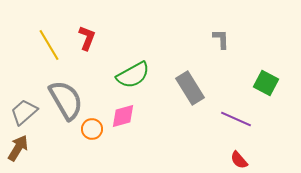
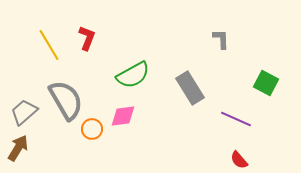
pink diamond: rotated 8 degrees clockwise
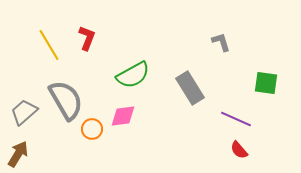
gray L-shape: moved 3 px down; rotated 15 degrees counterclockwise
green square: rotated 20 degrees counterclockwise
brown arrow: moved 6 px down
red semicircle: moved 10 px up
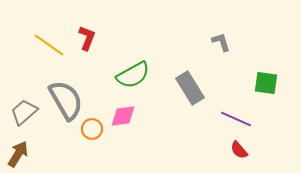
yellow line: rotated 24 degrees counterclockwise
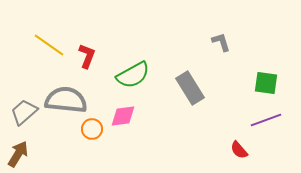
red L-shape: moved 18 px down
gray semicircle: rotated 54 degrees counterclockwise
purple line: moved 30 px right, 1 px down; rotated 44 degrees counterclockwise
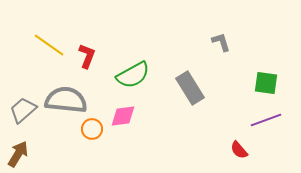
gray trapezoid: moved 1 px left, 2 px up
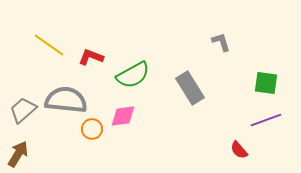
red L-shape: moved 4 px right, 1 px down; rotated 90 degrees counterclockwise
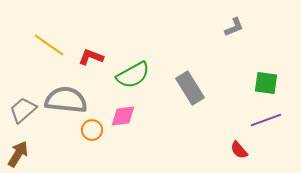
gray L-shape: moved 13 px right, 15 px up; rotated 85 degrees clockwise
orange circle: moved 1 px down
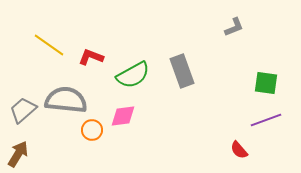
gray rectangle: moved 8 px left, 17 px up; rotated 12 degrees clockwise
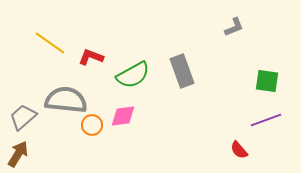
yellow line: moved 1 px right, 2 px up
green square: moved 1 px right, 2 px up
gray trapezoid: moved 7 px down
orange circle: moved 5 px up
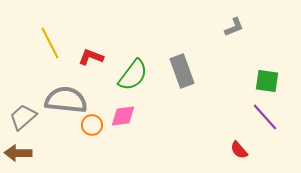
yellow line: rotated 28 degrees clockwise
green semicircle: rotated 24 degrees counterclockwise
purple line: moved 1 px left, 3 px up; rotated 68 degrees clockwise
brown arrow: moved 1 px up; rotated 120 degrees counterclockwise
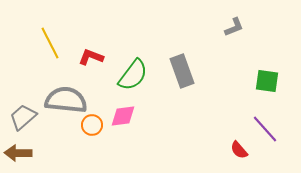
purple line: moved 12 px down
